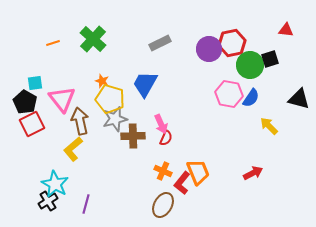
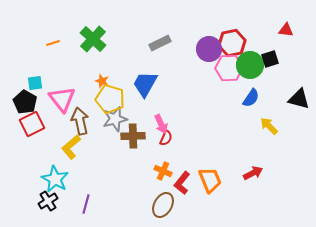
pink hexagon: moved 26 px up; rotated 12 degrees counterclockwise
yellow L-shape: moved 2 px left, 2 px up
orange trapezoid: moved 12 px right, 8 px down
cyan star: moved 5 px up
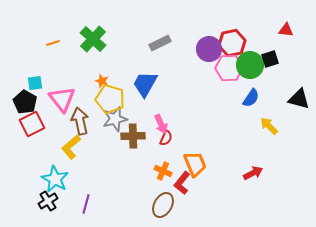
orange trapezoid: moved 15 px left, 16 px up
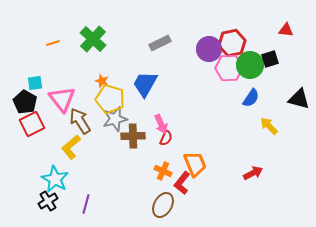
brown arrow: rotated 20 degrees counterclockwise
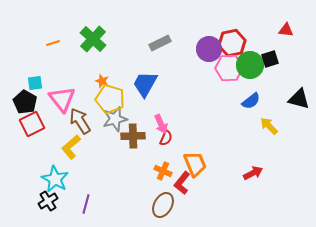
blue semicircle: moved 3 px down; rotated 18 degrees clockwise
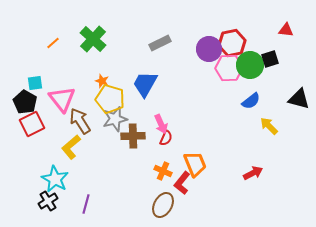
orange line: rotated 24 degrees counterclockwise
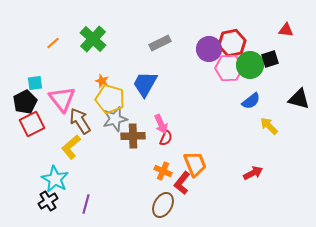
black pentagon: rotated 15 degrees clockwise
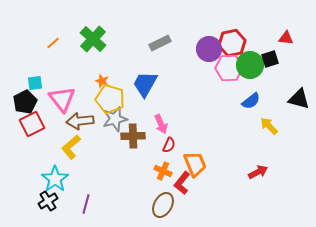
red triangle: moved 8 px down
brown arrow: rotated 64 degrees counterclockwise
red semicircle: moved 3 px right, 7 px down
red arrow: moved 5 px right, 1 px up
cyan star: rotated 8 degrees clockwise
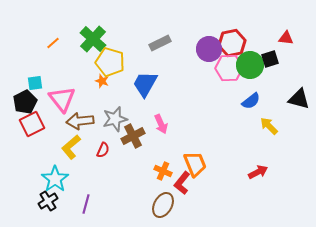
yellow pentagon: moved 37 px up
brown cross: rotated 25 degrees counterclockwise
red semicircle: moved 66 px left, 5 px down
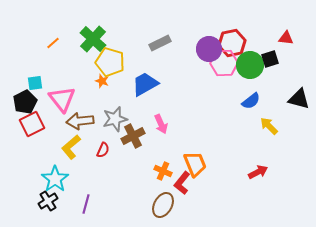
pink hexagon: moved 5 px left, 5 px up
blue trapezoid: rotated 32 degrees clockwise
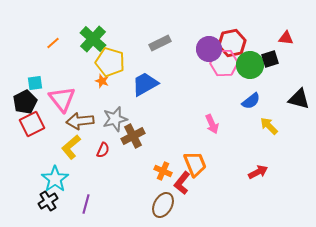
pink arrow: moved 51 px right
